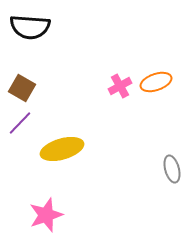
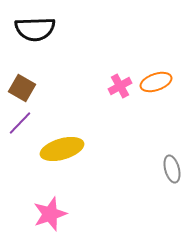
black semicircle: moved 5 px right, 2 px down; rotated 6 degrees counterclockwise
pink star: moved 4 px right, 1 px up
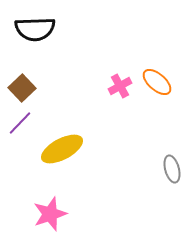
orange ellipse: moved 1 px right; rotated 60 degrees clockwise
brown square: rotated 16 degrees clockwise
yellow ellipse: rotated 12 degrees counterclockwise
